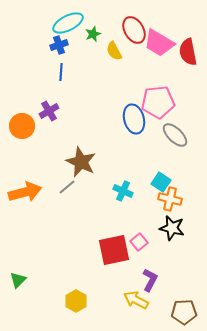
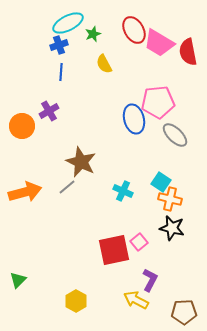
yellow semicircle: moved 10 px left, 13 px down
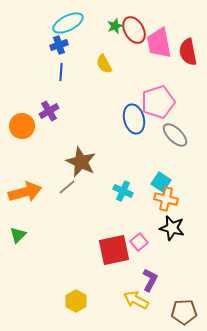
green star: moved 22 px right, 8 px up
pink trapezoid: rotated 48 degrees clockwise
pink pentagon: rotated 12 degrees counterclockwise
orange cross: moved 4 px left
green triangle: moved 45 px up
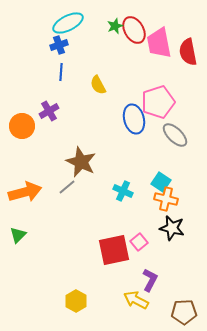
yellow semicircle: moved 6 px left, 21 px down
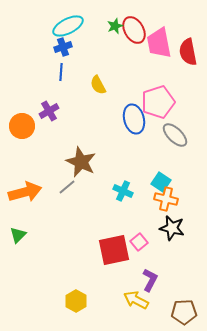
cyan ellipse: moved 3 px down
blue cross: moved 4 px right, 2 px down
